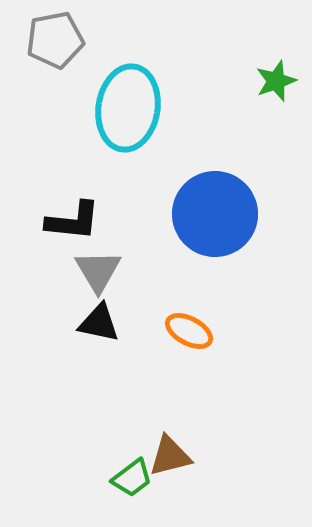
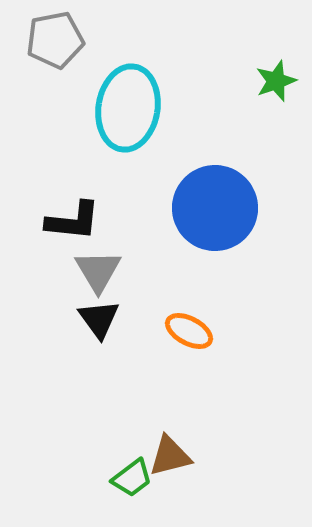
blue circle: moved 6 px up
black triangle: moved 4 px up; rotated 42 degrees clockwise
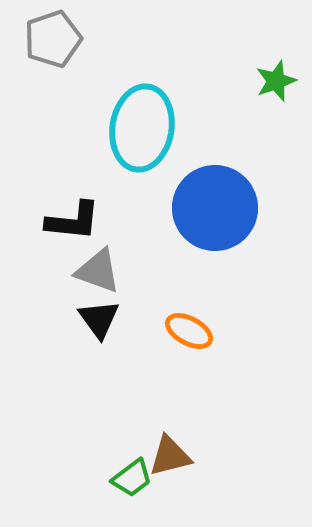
gray pentagon: moved 2 px left, 1 px up; rotated 8 degrees counterclockwise
cyan ellipse: moved 14 px right, 20 px down
gray triangle: rotated 39 degrees counterclockwise
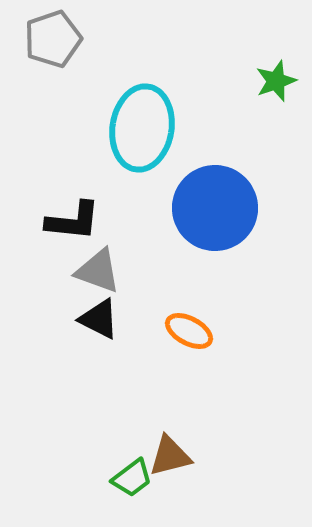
black triangle: rotated 27 degrees counterclockwise
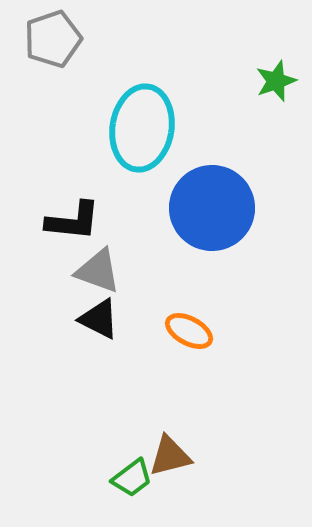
blue circle: moved 3 px left
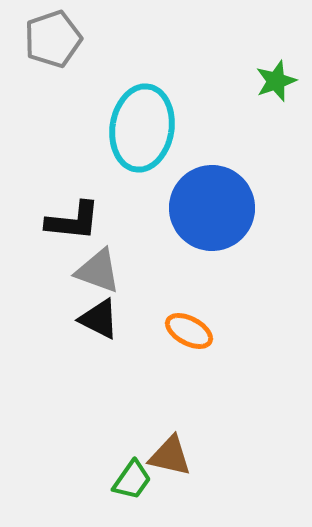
brown triangle: rotated 27 degrees clockwise
green trapezoid: moved 2 px down; rotated 18 degrees counterclockwise
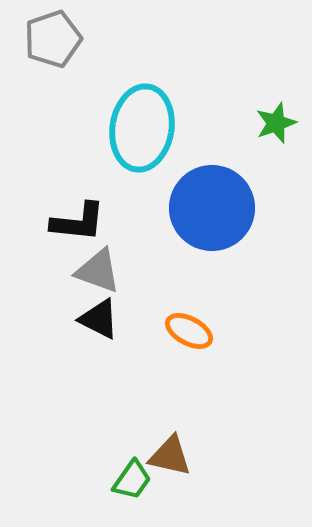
green star: moved 42 px down
black L-shape: moved 5 px right, 1 px down
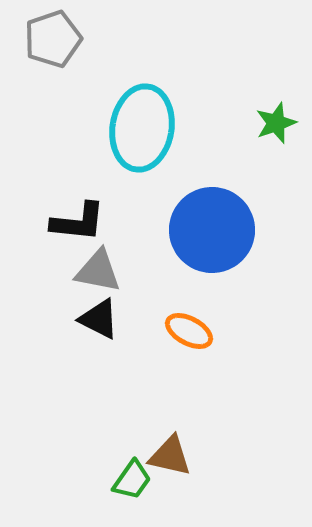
blue circle: moved 22 px down
gray triangle: rotated 9 degrees counterclockwise
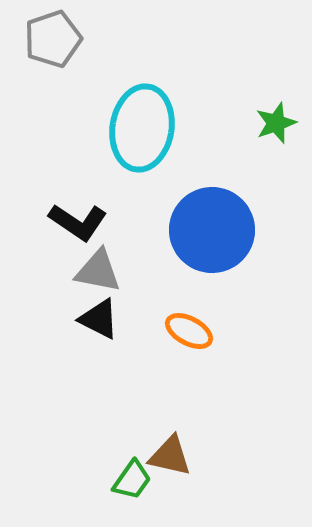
black L-shape: rotated 28 degrees clockwise
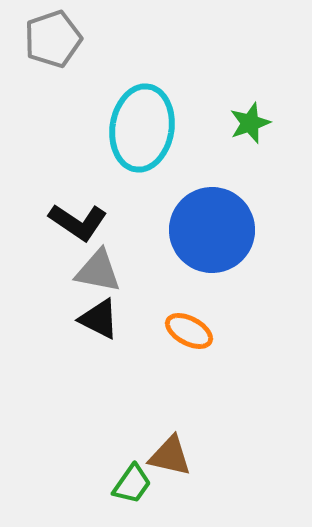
green star: moved 26 px left
green trapezoid: moved 4 px down
